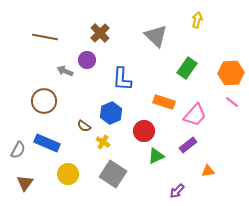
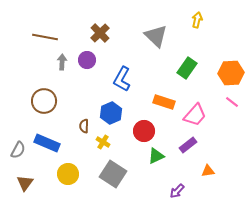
gray arrow: moved 3 px left, 9 px up; rotated 70 degrees clockwise
blue L-shape: rotated 25 degrees clockwise
brown semicircle: rotated 56 degrees clockwise
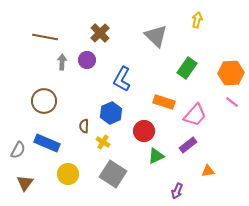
purple arrow: rotated 21 degrees counterclockwise
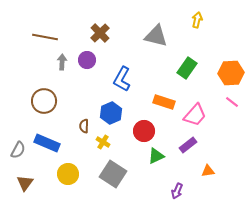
gray triangle: rotated 30 degrees counterclockwise
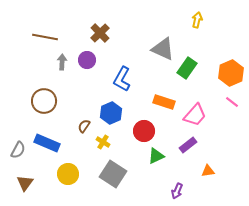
gray triangle: moved 7 px right, 13 px down; rotated 10 degrees clockwise
orange hexagon: rotated 20 degrees counterclockwise
brown semicircle: rotated 32 degrees clockwise
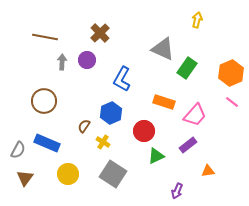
brown triangle: moved 5 px up
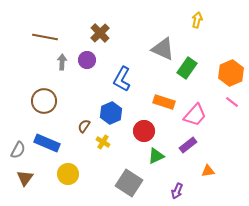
gray square: moved 16 px right, 9 px down
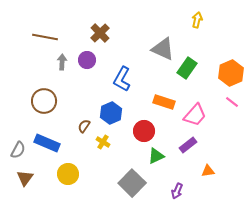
gray square: moved 3 px right; rotated 12 degrees clockwise
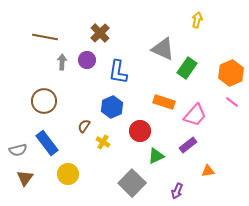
blue L-shape: moved 4 px left, 7 px up; rotated 20 degrees counterclockwise
blue hexagon: moved 1 px right, 6 px up
red circle: moved 4 px left
blue rectangle: rotated 30 degrees clockwise
gray semicircle: rotated 48 degrees clockwise
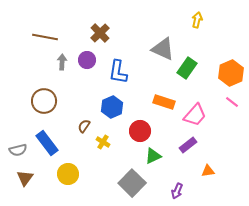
green triangle: moved 3 px left
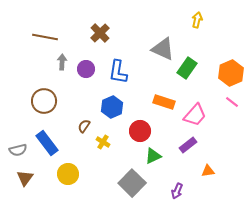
purple circle: moved 1 px left, 9 px down
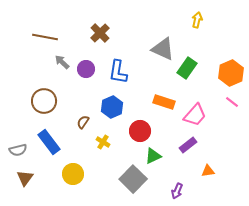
gray arrow: rotated 49 degrees counterclockwise
brown semicircle: moved 1 px left, 4 px up
blue rectangle: moved 2 px right, 1 px up
yellow circle: moved 5 px right
gray square: moved 1 px right, 4 px up
